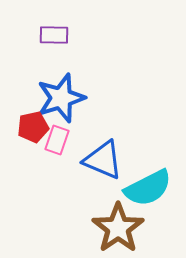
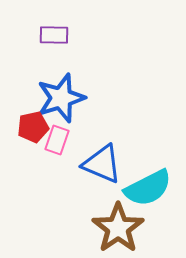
blue triangle: moved 1 px left, 4 px down
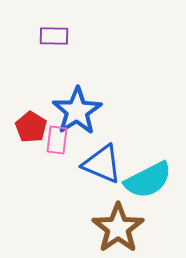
purple rectangle: moved 1 px down
blue star: moved 16 px right, 13 px down; rotated 15 degrees counterclockwise
red pentagon: moved 2 px left; rotated 28 degrees counterclockwise
pink rectangle: rotated 12 degrees counterclockwise
cyan semicircle: moved 8 px up
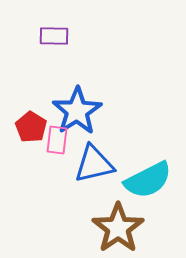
blue triangle: moved 8 px left; rotated 36 degrees counterclockwise
